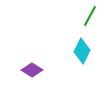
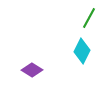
green line: moved 1 px left, 2 px down
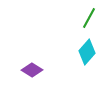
cyan diamond: moved 5 px right, 1 px down; rotated 15 degrees clockwise
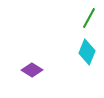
cyan diamond: rotated 20 degrees counterclockwise
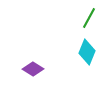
purple diamond: moved 1 px right, 1 px up
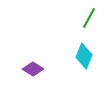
cyan diamond: moved 3 px left, 4 px down
